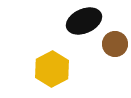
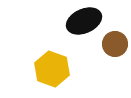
yellow hexagon: rotated 12 degrees counterclockwise
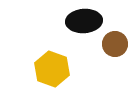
black ellipse: rotated 20 degrees clockwise
